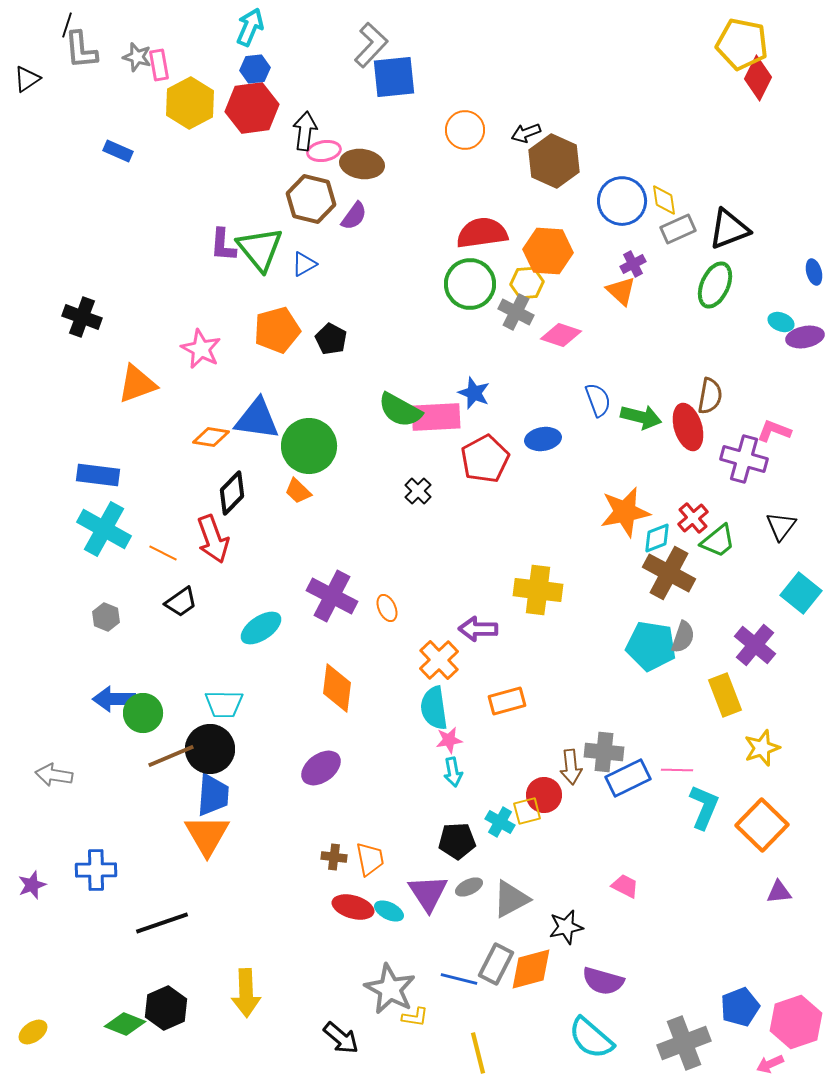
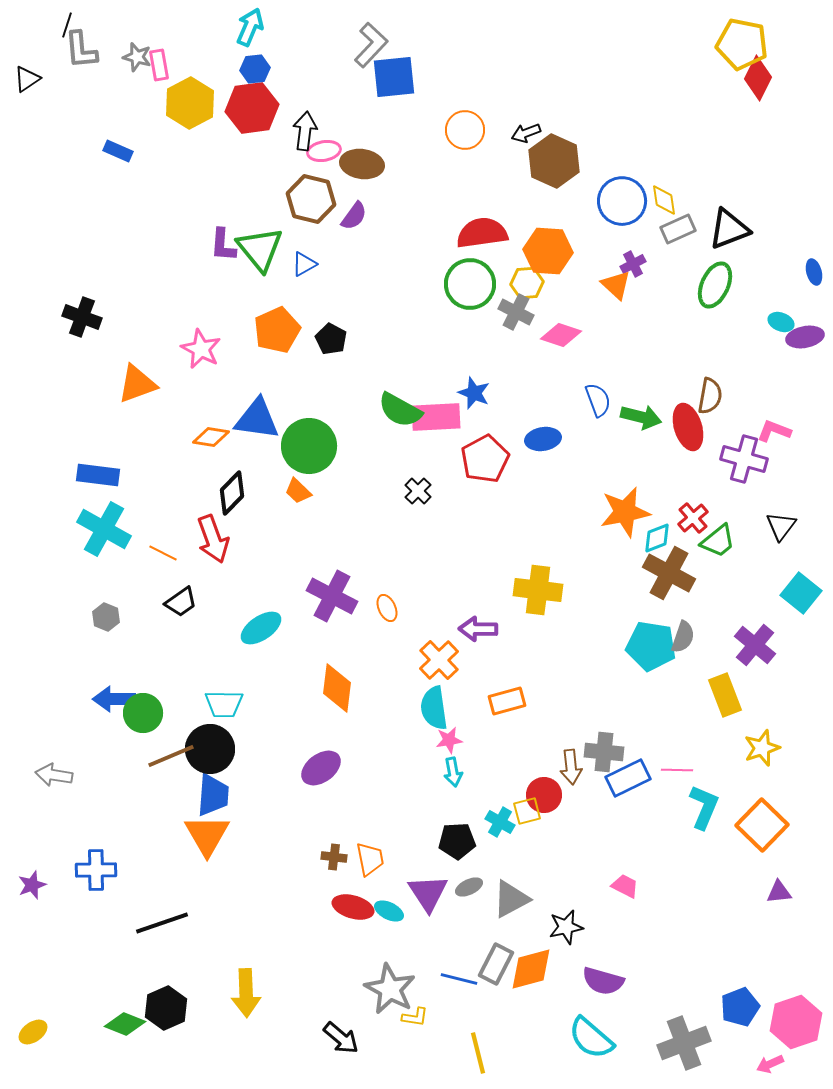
orange triangle at (621, 291): moved 5 px left, 6 px up
orange pentagon at (277, 330): rotated 9 degrees counterclockwise
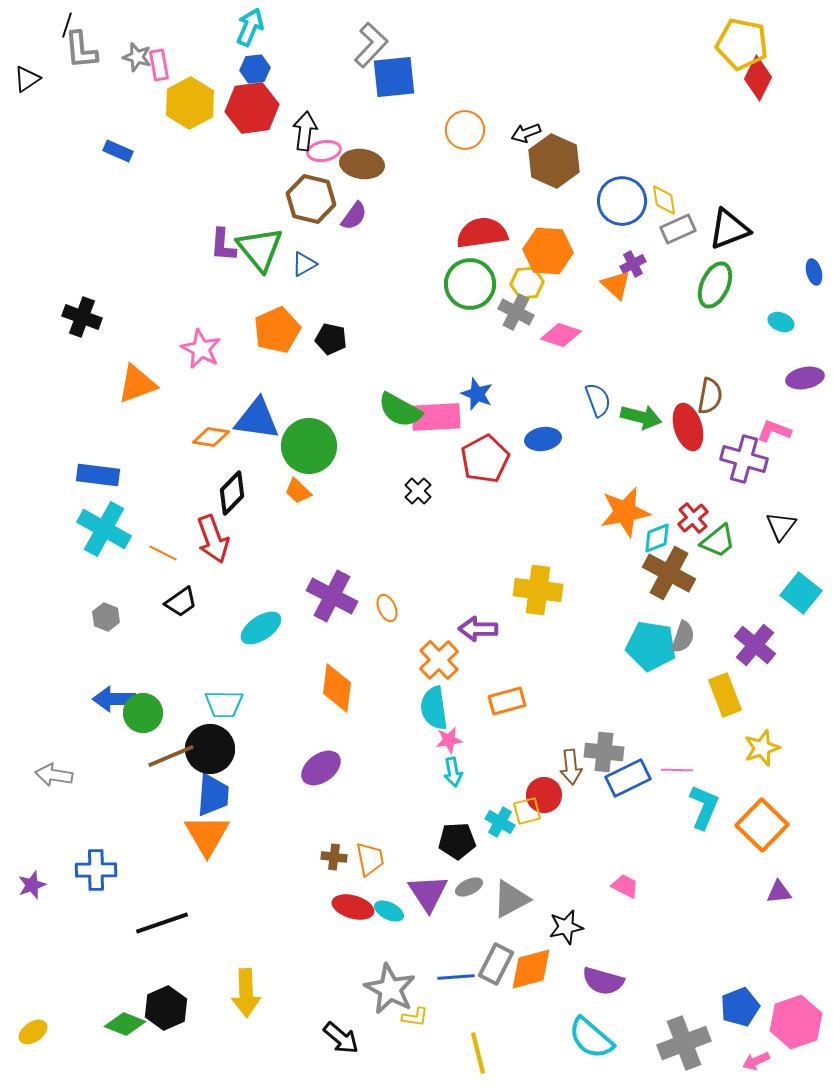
purple ellipse at (805, 337): moved 41 px down
black pentagon at (331, 339): rotated 16 degrees counterclockwise
blue star at (474, 393): moved 3 px right, 1 px down
blue line at (459, 979): moved 3 px left, 2 px up; rotated 18 degrees counterclockwise
pink arrow at (770, 1064): moved 14 px left, 3 px up
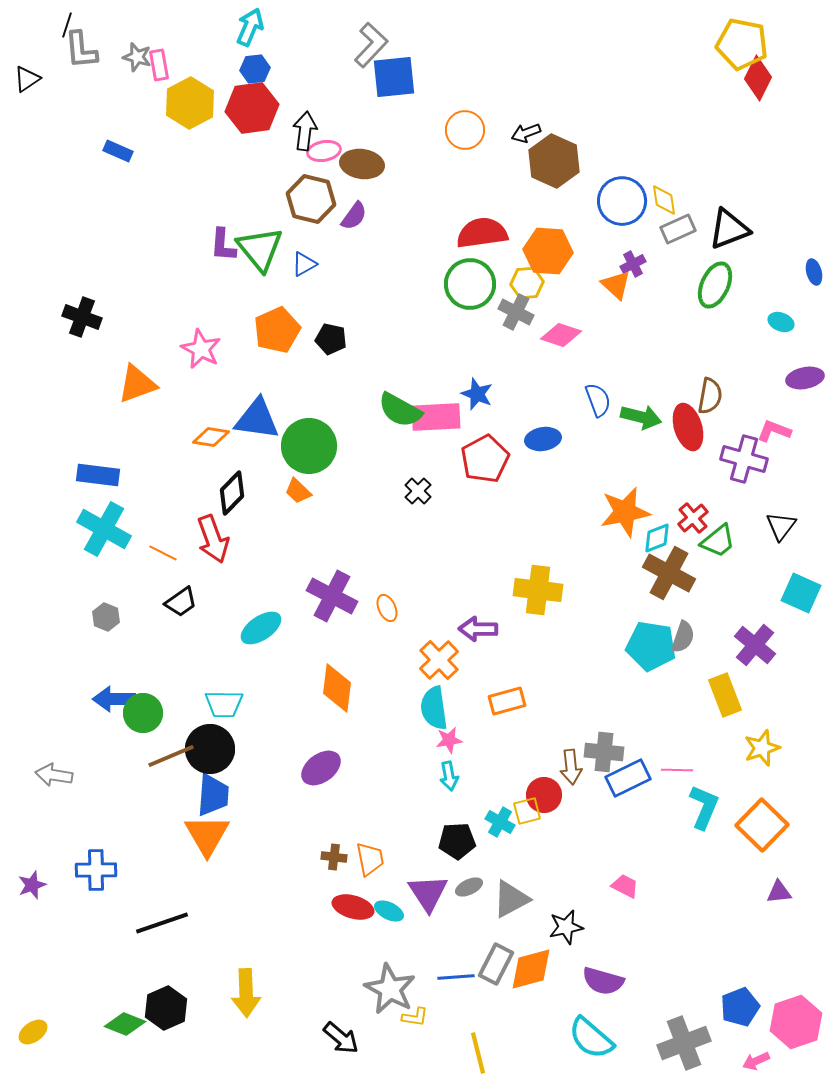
cyan square at (801, 593): rotated 15 degrees counterclockwise
cyan arrow at (453, 772): moved 4 px left, 4 px down
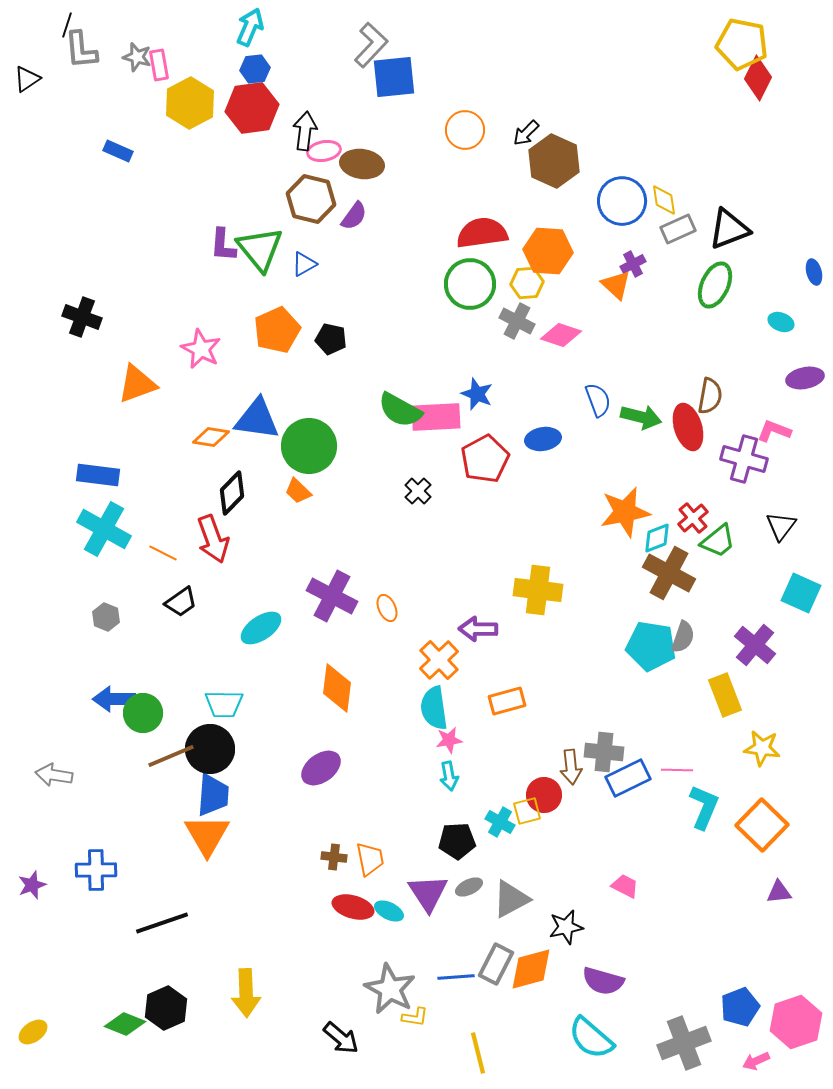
black arrow at (526, 133): rotated 24 degrees counterclockwise
gray cross at (516, 312): moved 1 px right, 9 px down
yellow star at (762, 748): rotated 27 degrees clockwise
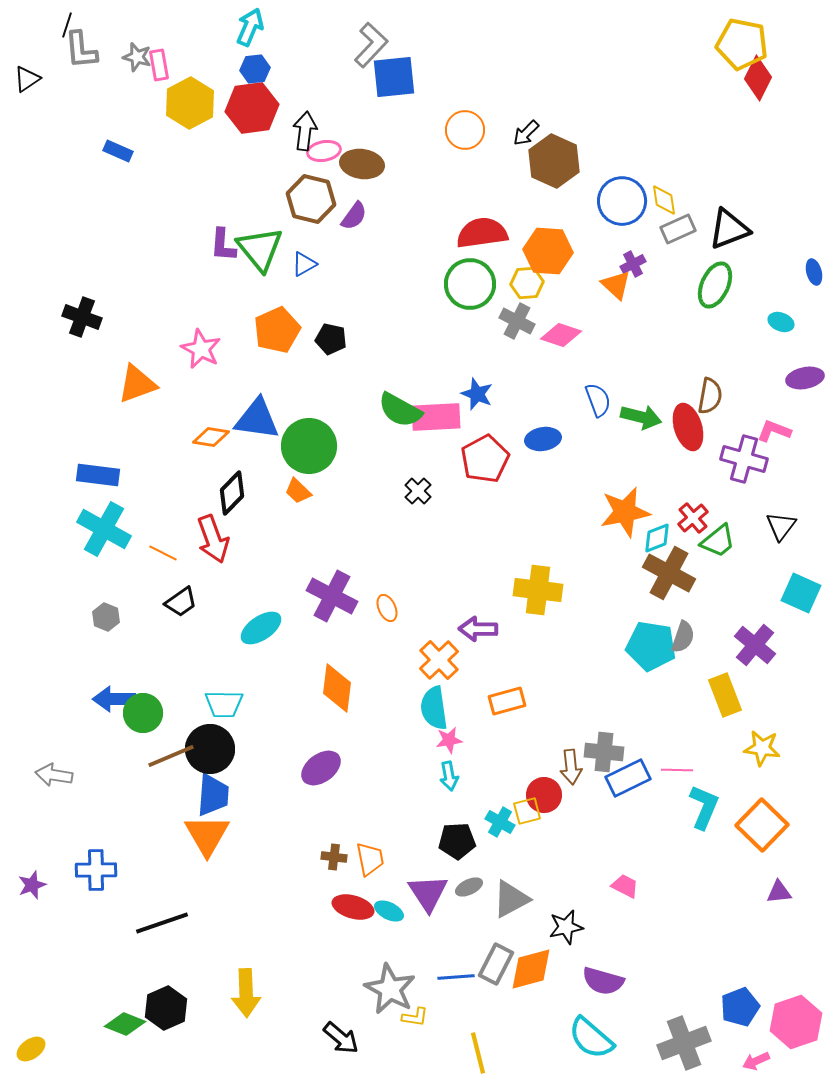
yellow ellipse at (33, 1032): moved 2 px left, 17 px down
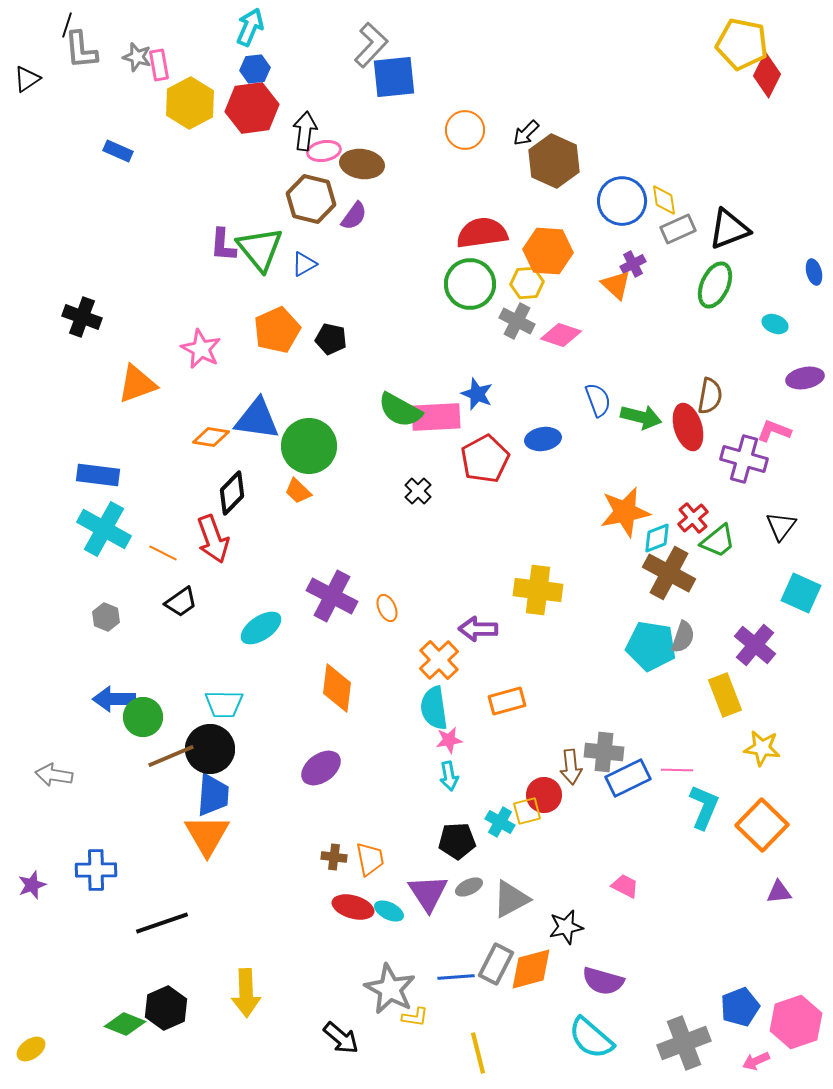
red diamond at (758, 78): moved 9 px right, 3 px up
cyan ellipse at (781, 322): moved 6 px left, 2 px down
green circle at (143, 713): moved 4 px down
